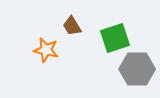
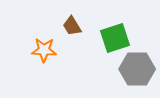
orange star: moved 2 px left; rotated 10 degrees counterclockwise
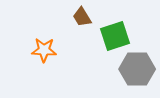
brown trapezoid: moved 10 px right, 9 px up
green square: moved 2 px up
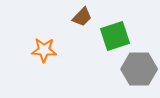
brown trapezoid: rotated 105 degrees counterclockwise
gray hexagon: moved 2 px right
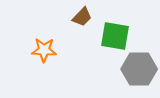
green square: rotated 28 degrees clockwise
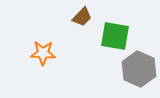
orange star: moved 1 px left, 3 px down
gray hexagon: rotated 24 degrees clockwise
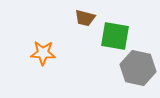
brown trapezoid: moved 3 px right, 1 px down; rotated 60 degrees clockwise
gray hexagon: moved 1 px left, 1 px up; rotated 12 degrees counterclockwise
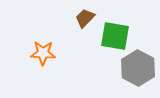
brown trapezoid: rotated 120 degrees clockwise
gray hexagon: rotated 16 degrees clockwise
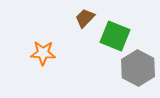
green square: rotated 12 degrees clockwise
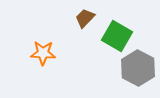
green square: moved 2 px right; rotated 8 degrees clockwise
